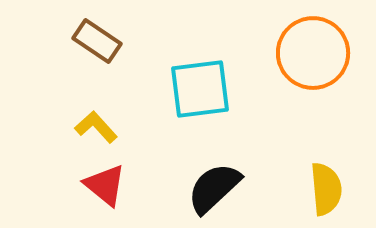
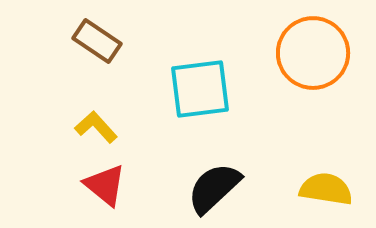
yellow semicircle: rotated 76 degrees counterclockwise
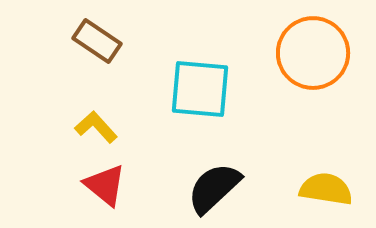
cyan square: rotated 12 degrees clockwise
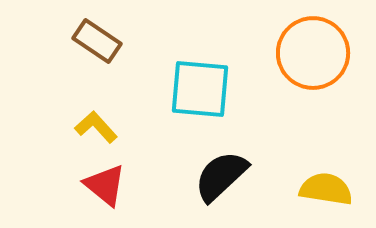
black semicircle: moved 7 px right, 12 px up
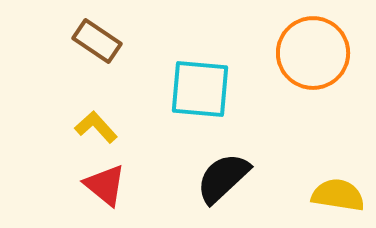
black semicircle: moved 2 px right, 2 px down
yellow semicircle: moved 12 px right, 6 px down
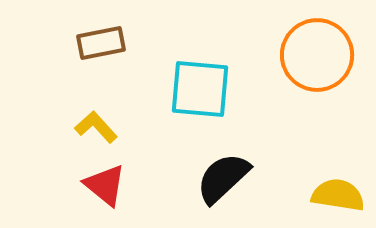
brown rectangle: moved 4 px right, 2 px down; rotated 45 degrees counterclockwise
orange circle: moved 4 px right, 2 px down
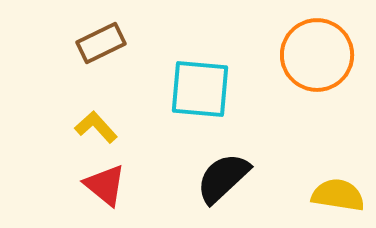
brown rectangle: rotated 15 degrees counterclockwise
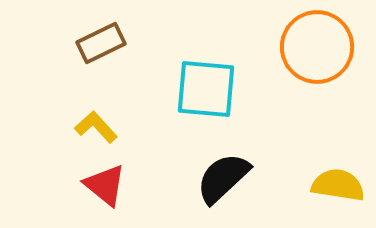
orange circle: moved 8 px up
cyan square: moved 6 px right
yellow semicircle: moved 10 px up
